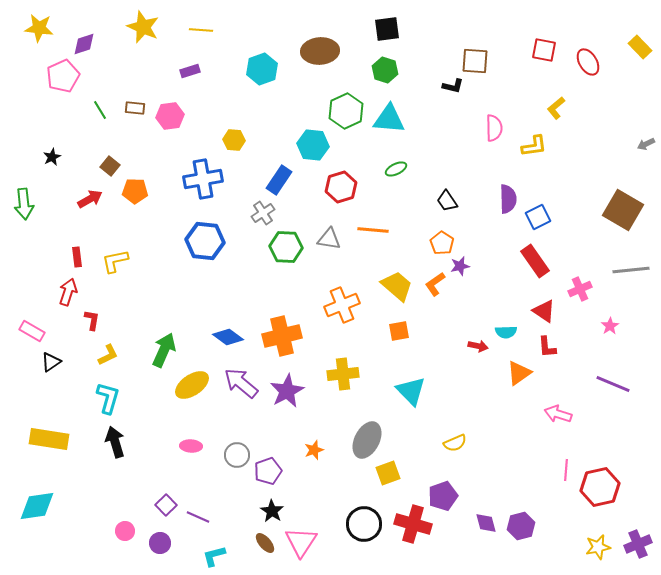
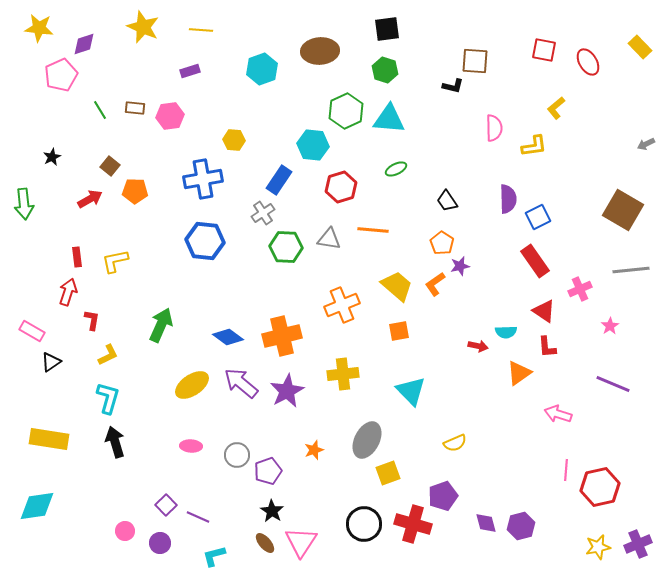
pink pentagon at (63, 76): moved 2 px left, 1 px up
green arrow at (164, 350): moved 3 px left, 25 px up
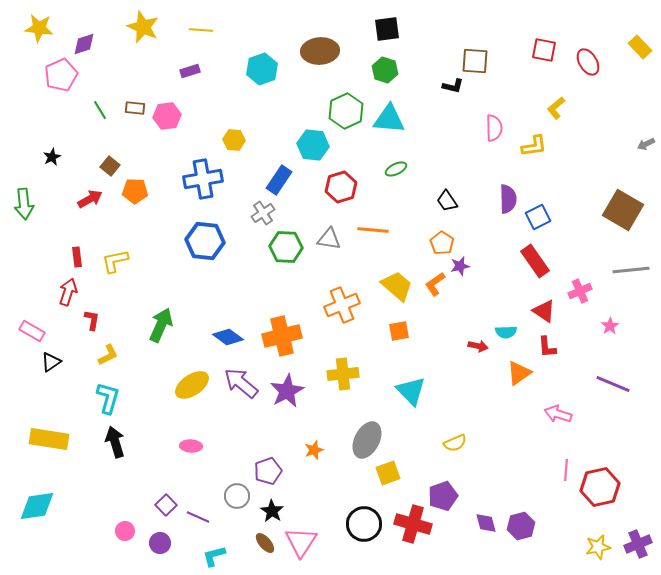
pink hexagon at (170, 116): moved 3 px left
pink cross at (580, 289): moved 2 px down
gray circle at (237, 455): moved 41 px down
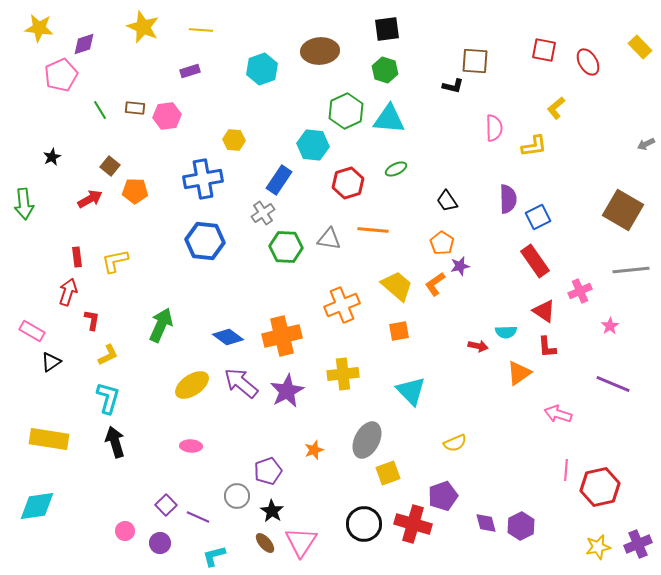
red hexagon at (341, 187): moved 7 px right, 4 px up
purple hexagon at (521, 526): rotated 12 degrees counterclockwise
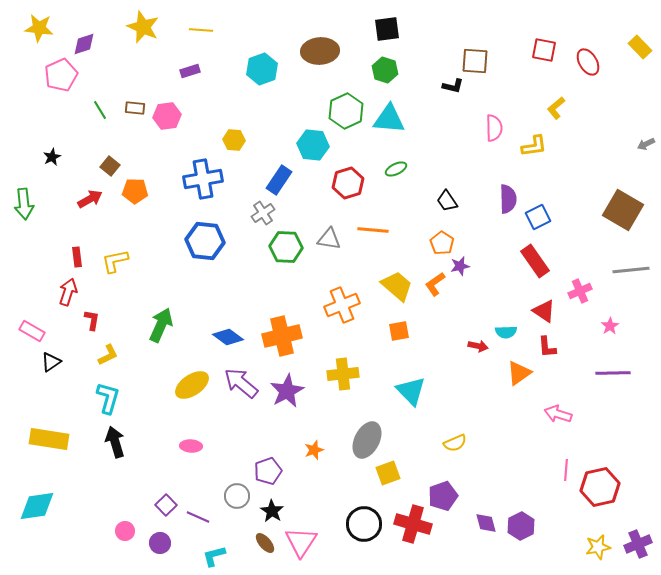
purple line at (613, 384): moved 11 px up; rotated 24 degrees counterclockwise
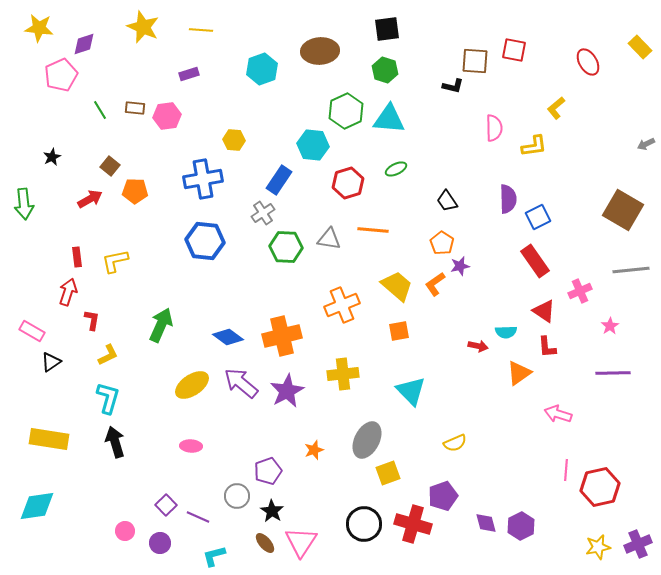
red square at (544, 50): moved 30 px left
purple rectangle at (190, 71): moved 1 px left, 3 px down
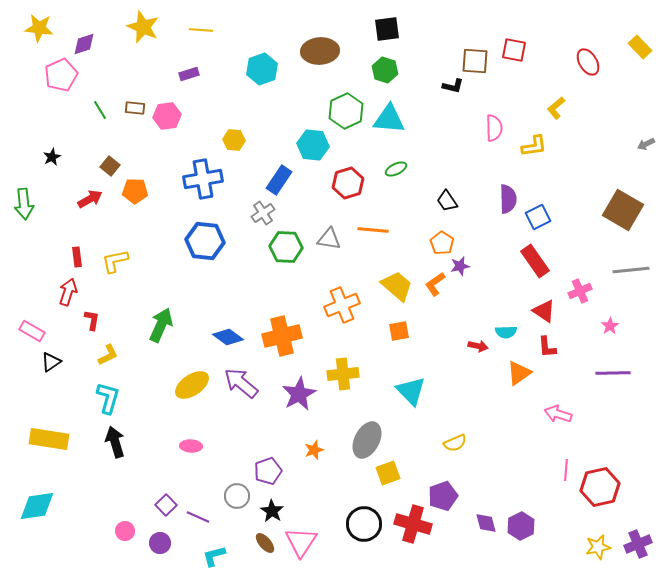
purple star at (287, 391): moved 12 px right, 3 px down
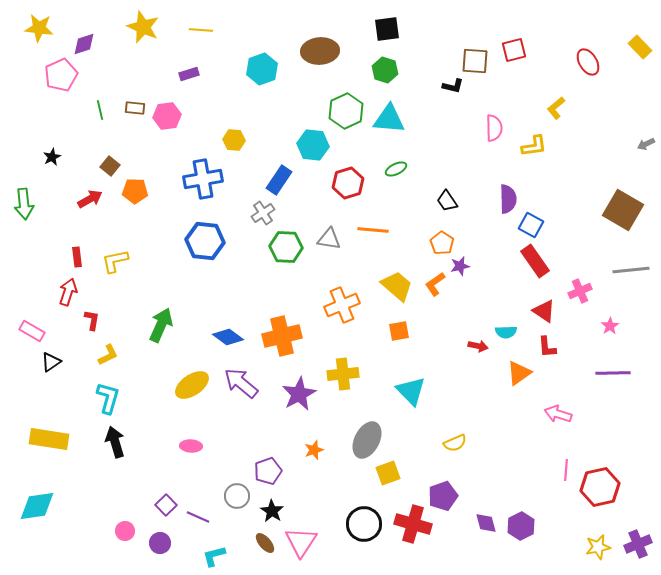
red square at (514, 50): rotated 25 degrees counterclockwise
green line at (100, 110): rotated 18 degrees clockwise
blue square at (538, 217): moved 7 px left, 8 px down; rotated 35 degrees counterclockwise
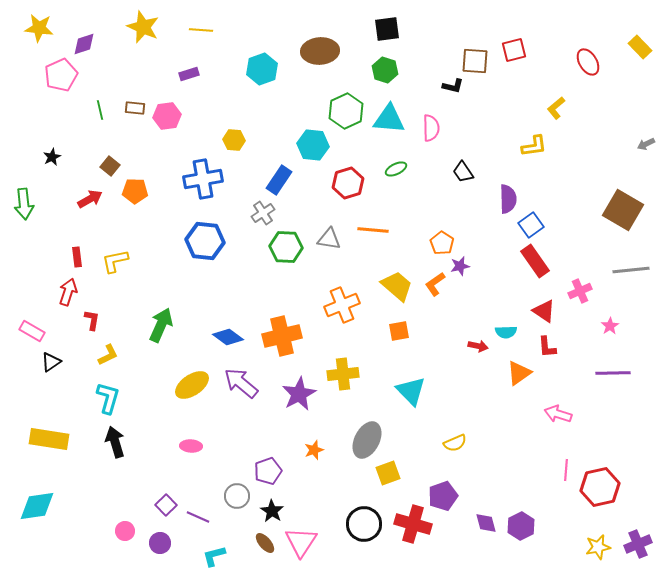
pink semicircle at (494, 128): moved 63 px left
black trapezoid at (447, 201): moved 16 px right, 29 px up
blue square at (531, 225): rotated 25 degrees clockwise
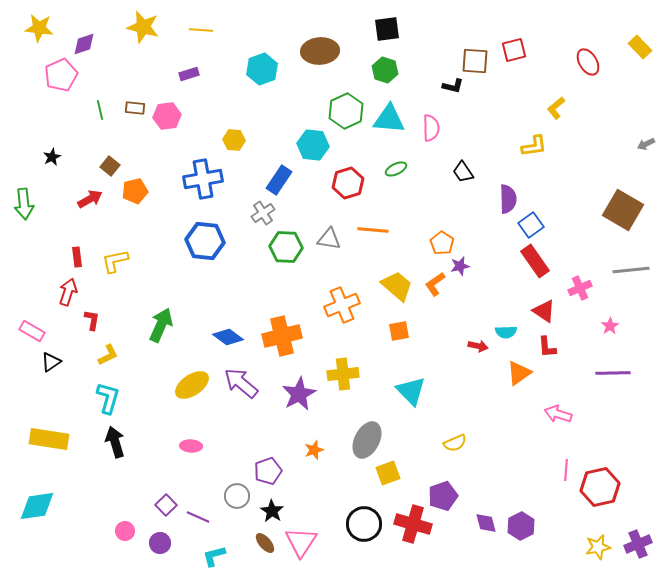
yellow star at (143, 27): rotated 8 degrees counterclockwise
orange pentagon at (135, 191): rotated 15 degrees counterclockwise
pink cross at (580, 291): moved 3 px up
